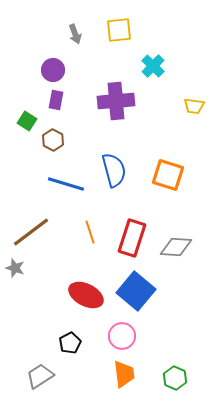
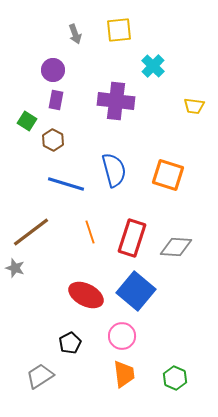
purple cross: rotated 12 degrees clockwise
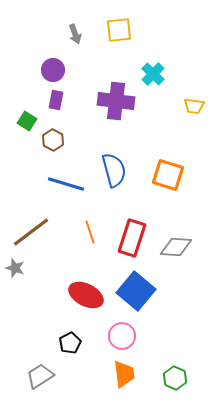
cyan cross: moved 8 px down
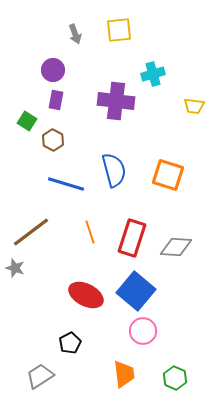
cyan cross: rotated 30 degrees clockwise
pink circle: moved 21 px right, 5 px up
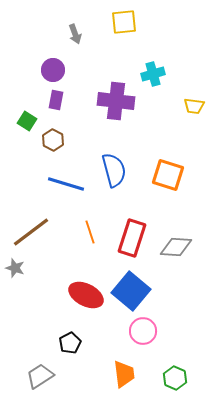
yellow square: moved 5 px right, 8 px up
blue square: moved 5 px left
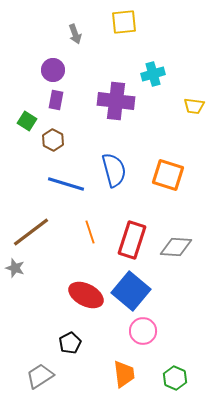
red rectangle: moved 2 px down
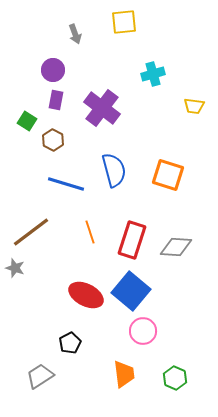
purple cross: moved 14 px left, 7 px down; rotated 30 degrees clockwise
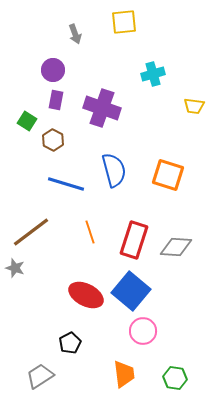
purple cross: rotated 18 degrees counterclockwise
red rectangle: moved 2 px right
green hexagon: rotated 15 degrees counterclockwise
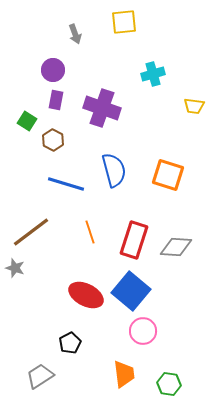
green hexagon: moved 6 px left, 6 px down
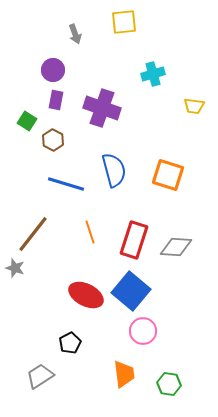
brown line: moved 2 px right, 2 px down; rotated 15 degrees counterclockwise
